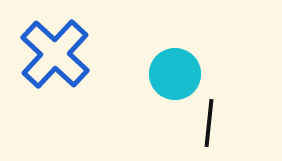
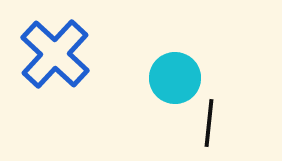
cyan circle: moved 4 px down
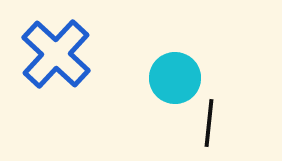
blue cross: moved 1 px right
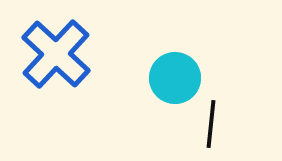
black line: moved 2 px right, 1 px down
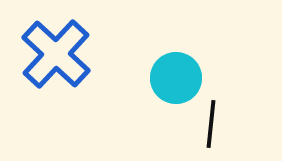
cyan circle: moved 1 px right
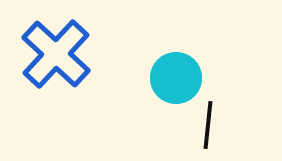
black line: moved 3 px left, 1 px down
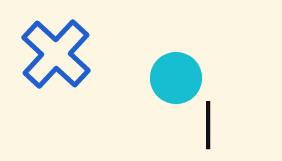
black line: rotated 6 degrees counterclockwise
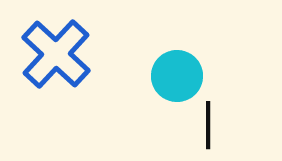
cyan circle: moved 1 px right, 2 px up
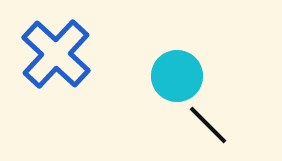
black line: rotated 45 degrees counterclockwise
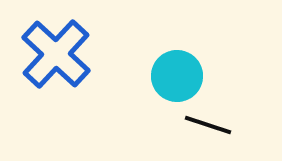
black line: rotated 27 degrees counterclockwise
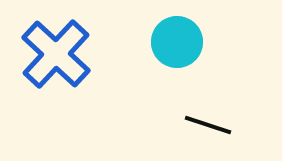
cyan circle: moved 34 px up
